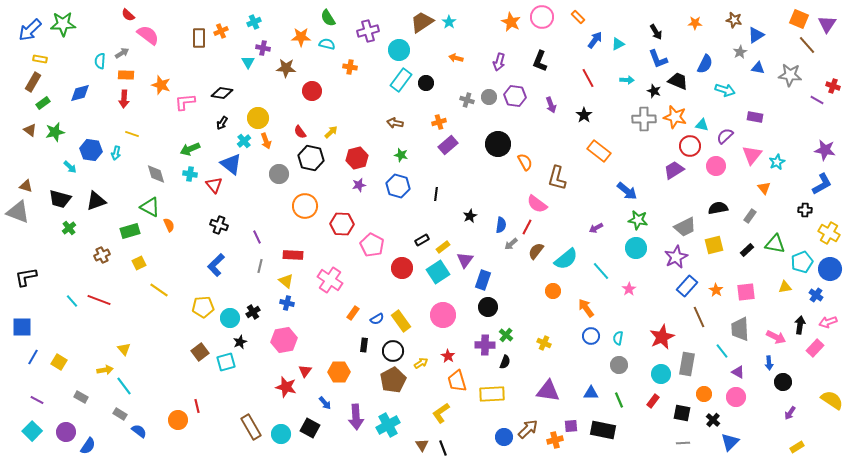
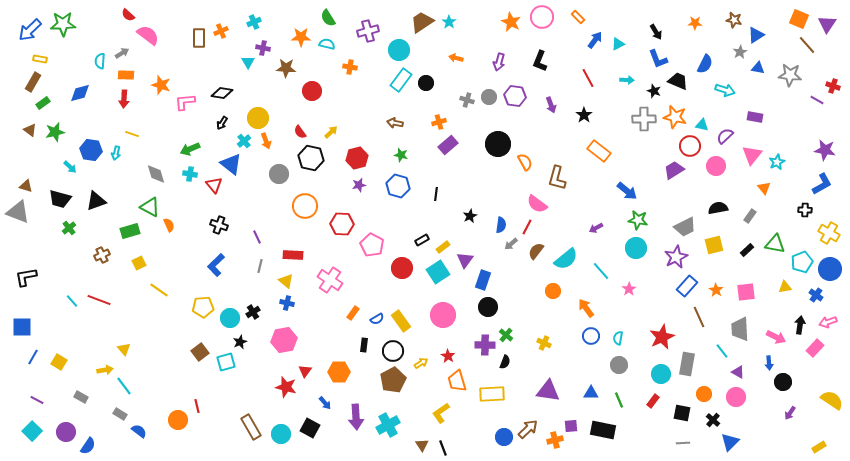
yellow rectangle at (797, 447): moved 22 px right
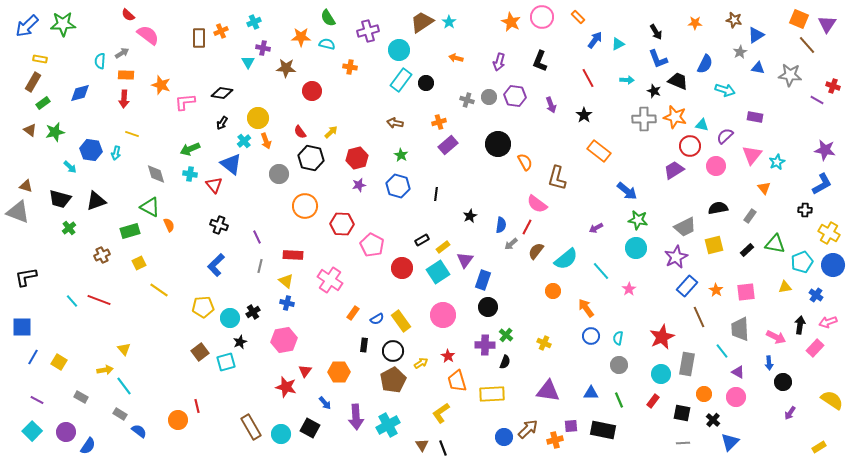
blue arrow at (30, 30): moved 3 px left, 4 px up
green star at (401, 155): rotated 16 degrees clockwise
blue circle at (830, 269): moved 3 px right, 4 px up
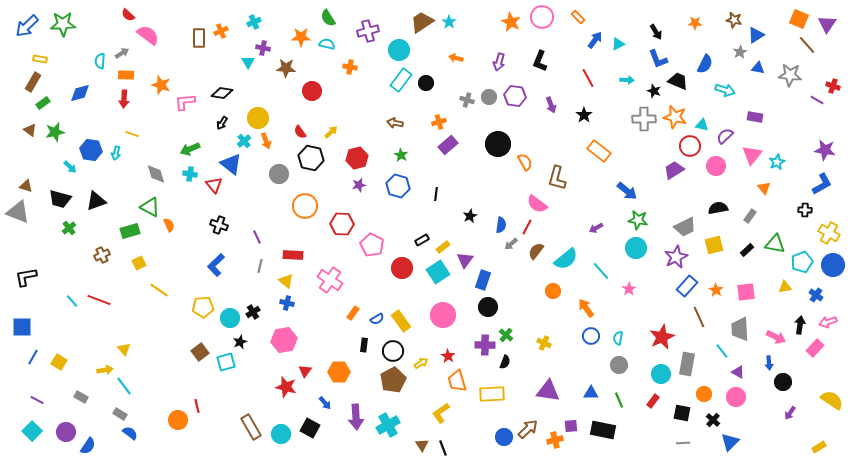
blue semicircle at (139, 431): moved 9 px left, 2 px down
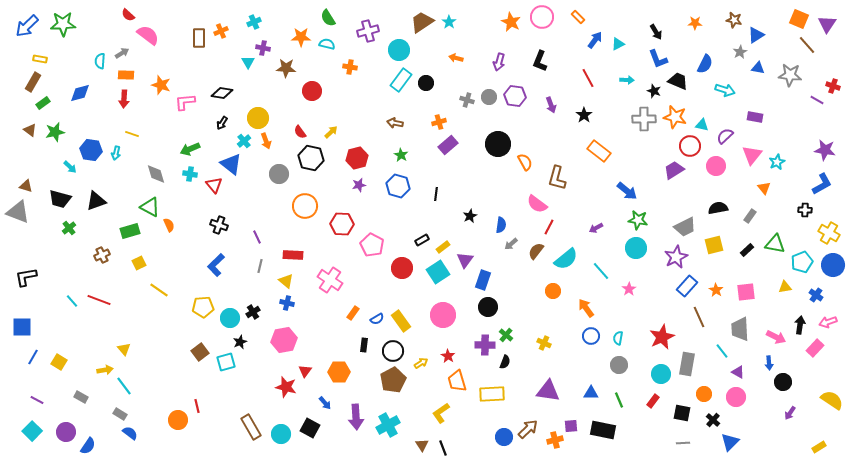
red line at (527, 227): moved 22 px right
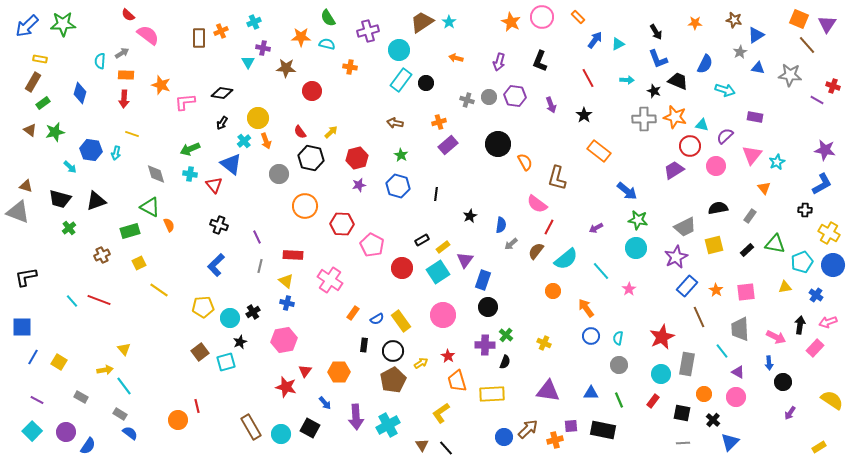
blue diamond at (80, 93): rotated 60 degrees counterclockwise
black line at (443, 448): moved 3 px right; rotated 21 degrees counterclockwise
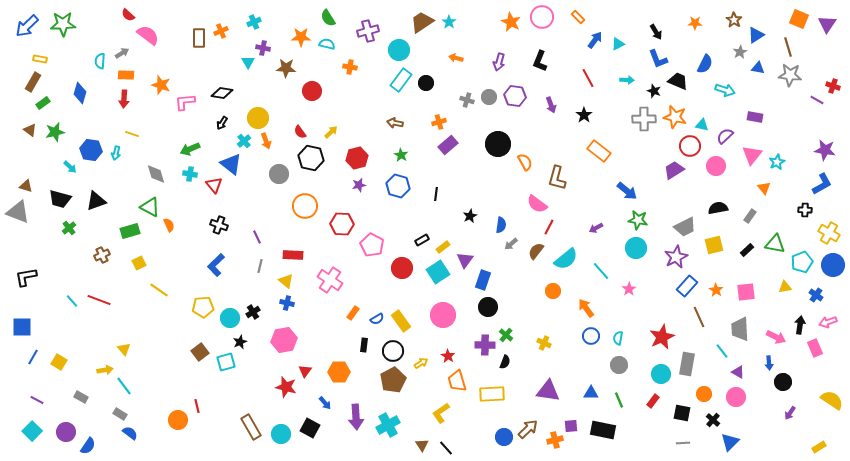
brown star at (734, 20): rotated 21 degrees clockwise
brown line at (807, 45): moved 19 px left, 2 px down; rotated 24 degrees clockwise
pink rectangle at (815, 348): rotated 66 degrees counterclockwise
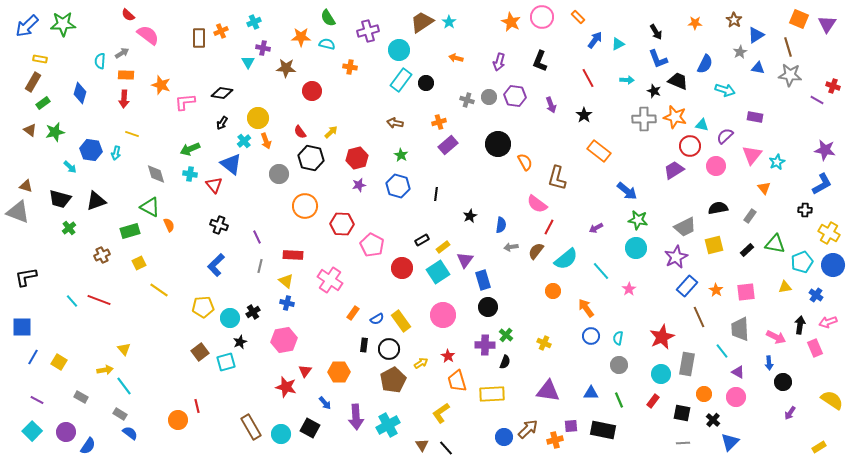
gray arrow at (511, 244): moved 3 px down; rotated 32 degrees clockwise
blue rectangle at (483, 280): rotated 36 degrees counterclockwise
black circle at (393, 351): moved 4 px left, 2 px up
